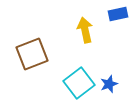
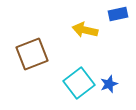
yellow arrow: rotated 65 degrees counterclockwise
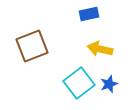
blue rectangle: moved 29 px left
yellow arrow: moved 15 px right, 19 px down
brown square: moved 8 px up
